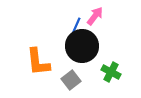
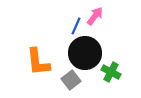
black circle: moved 3 px right, 7 px down
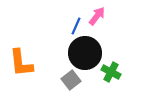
pink arrow: moved 2 px right
orange L-shape: moved 17 px left, 1 px down
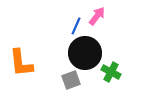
gray square: rotated 18 degrees clockwise
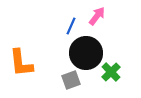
blue line: moved 5 px left
black circle: moved 1 px right
green cross: rotated 18 degrees clockwise
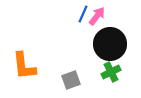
blue line: moved 12 px right, 12 px up
black circle: moved 24 px right, 9 px up
orange L-shape: moved 3 px right, 3 px down
green cross: rotated 18 degrees clockwise
